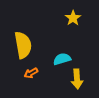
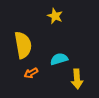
yellow star: moved 18 px left, 2 px up; rotated 14 degrees counterclockwise
cyan semicircle: moved 3 px left
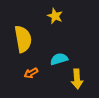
yellow semicircle: moved 6 px up
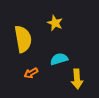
yellow star: moved 7 px down
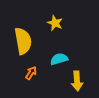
yellow semicircle: moved 2 px down
orange arrow: rotated 152 degrees clockwise
yellow arrow: moved 2 px down
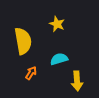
yellow star: moved 2 px right, 1 px down
